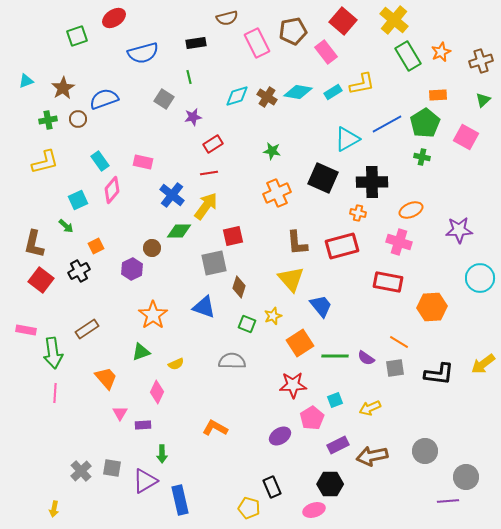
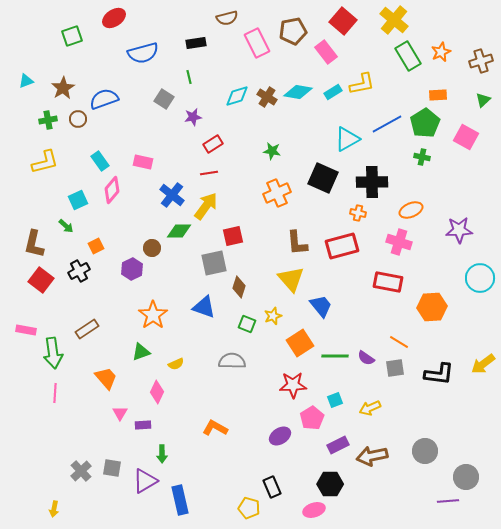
green square at (77, 36): moved 5 px left
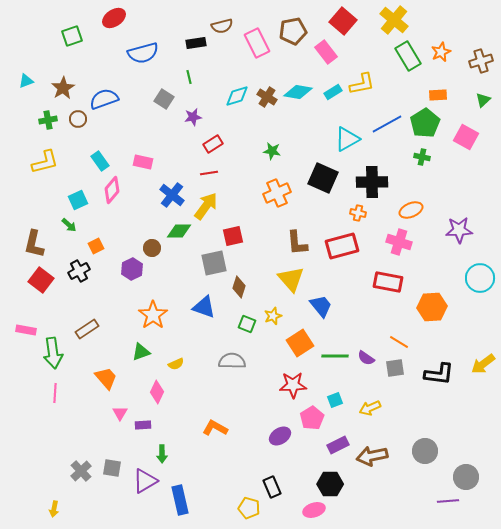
brown semicircle at (227, 18): moved 5 px left, 8 px down
green arrow at (66, 226): moved 3 px right, 1 px up
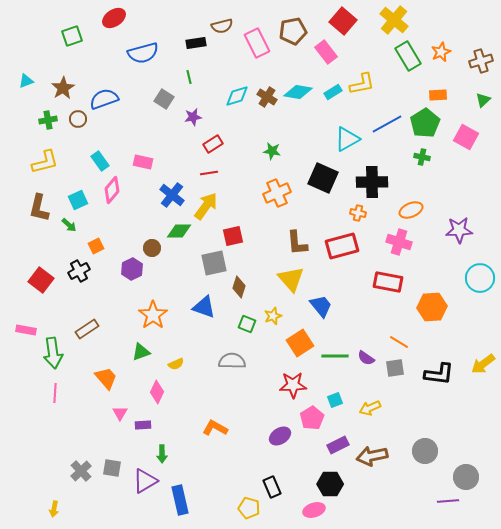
brown L-shape at (34, 244): moved 5 px right, 36 px up
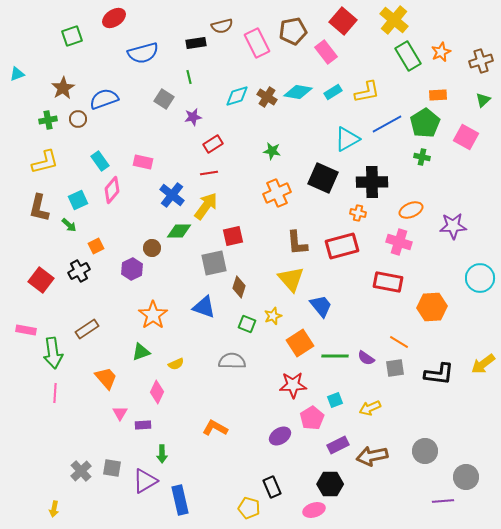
cyan triangle at (26, 81): moved 9 px left, 7 px up
yellow L-shape at (362, 84): moved 5 px right, 8 px down
purple star at (459, 230): moved 6 px left, 4 px up
purple line at (448, 501): moved 5 px left
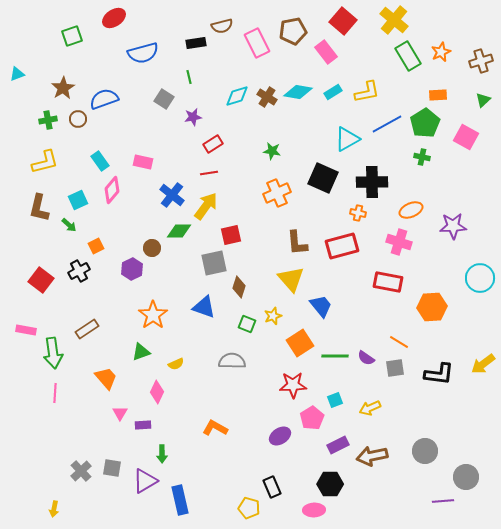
red square at (233, 236): moved 2 px left, 1 px up
pink ellipse at (314, 510): rotated 15 degrees clockwise
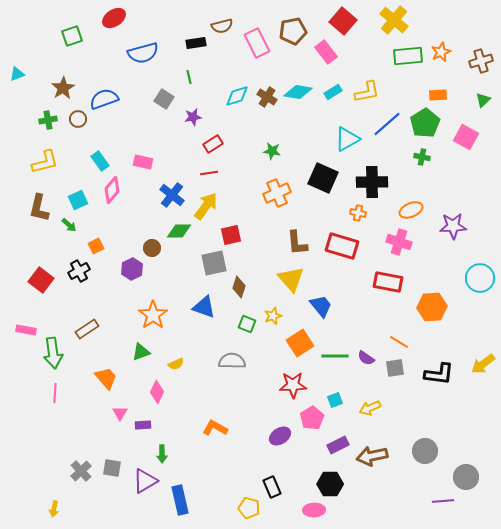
green rectangle at (408, 56): rotated 64 degrees counterclockwise
blue line at (387, 124): rotated 12 degrees counterclockwise
red rectangle at (342, 246): rotated 32 degrees clockwise
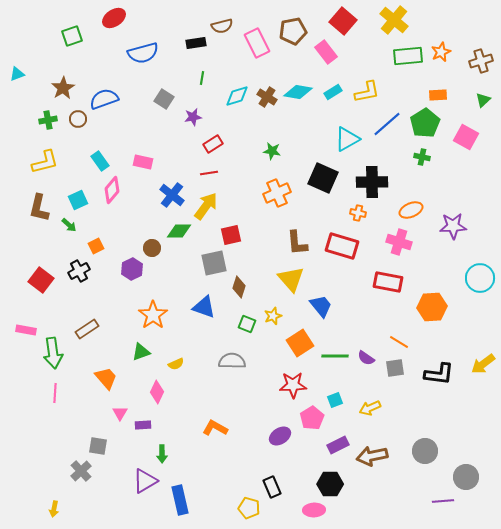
green line at (189, 77): moved 13 px right, 1 px down; rotated 24 degrees clockwise
gray square at (112, 468): moved 14 px left, 22 px up
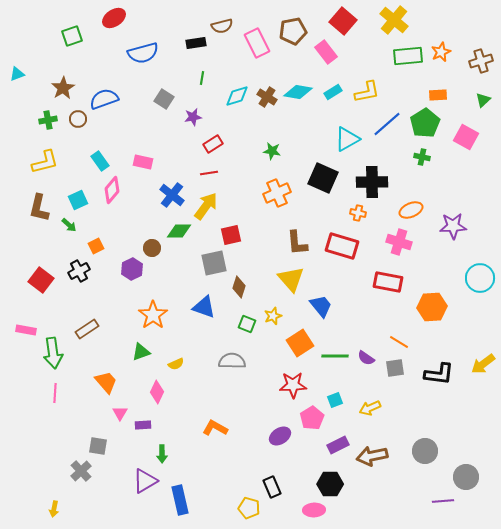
orange trapezoid at (106, 378): moved 4 px down
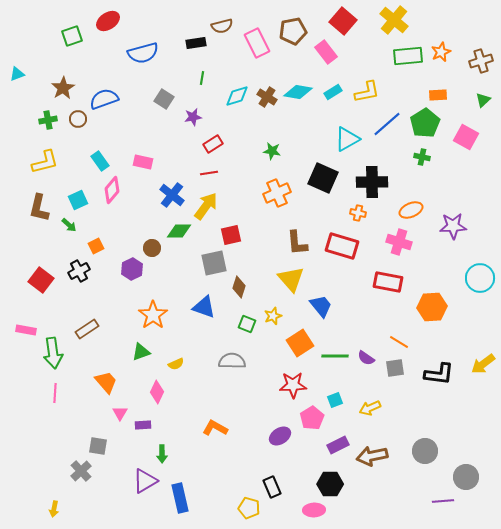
red ellipse at (114, 18): moved 6 px left, 3 px down
blue rectangle at (180, 500): moved 2 px up
